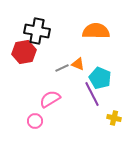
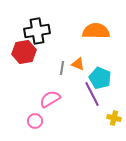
black cross: rotated 20 degrees counterclockwise
gray line: rotated 56 degrees counterclockwise
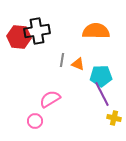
red hexagon: moved 5 px left, 15 px up; rotated 15 degrees clockwise
gray line: moved 8 px up
cyan pentagon: moved 1 px right, 2 px up; rotated 25 degrees counterclockwise
purple line: moved 10 px right
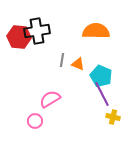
cyan pentagon: rotated 25 degrees clockwise
yellow cross: moved 1 px left, 1 px up
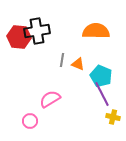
pink circle: moved 5 px left
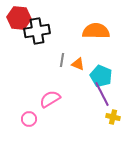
red hexagon: moved 19 px up
pink circle: moved 1 px left, 2 px up
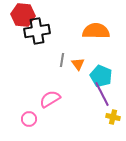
red hexagon: moved 4 px right, 3 px up
orange triangle: rotated 32 degrees clockwise
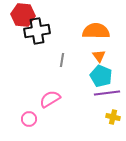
orange triangle: moved 21 px right, 8 px up
purple line: moved 5 px right, 1 px up; rotated 70 degrees counterclockwise
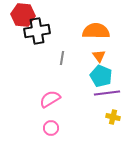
gray line: moved 2 px up
pink circle: moved 22 px right, 9 px down
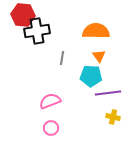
cyan pentagon: moved 10 px left; rotated 20 degrees counterclockwise
purple line: moved 1 px right
pink semicircle: moved 2 px down; rotated 10 degrees clockwise
